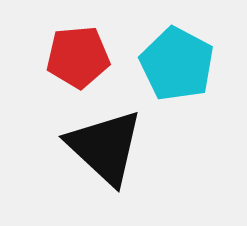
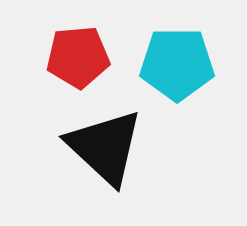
cyan pentagon: rotated 28 degrees counterclockwise
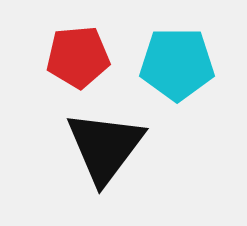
black triangle: rotated 24 degrees clockwise
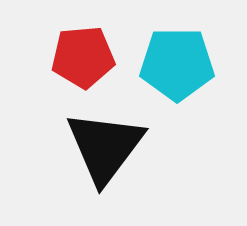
red pentagon: moved 5 px right
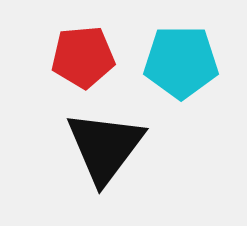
cyan pentagon: moved 4 px right, 2 px up
